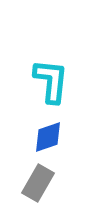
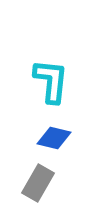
blue diamond: moved 6 px right, 1 px down; rotated 32 degrees clockwise
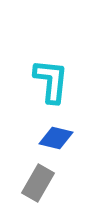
blue diamond: moved 2 px right
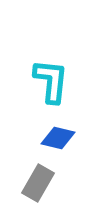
blue diamond: moved 2 px right
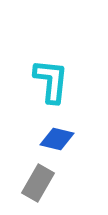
blue diamond: moved 1 px left, 1 px down
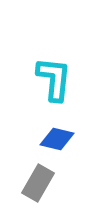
cyan L-shape: moved 3 px right, 2 px up
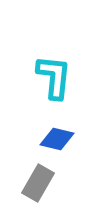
cyan L-shape: moved 2 px up
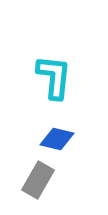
gray rectangle: moved 3 px up
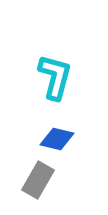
cyan L-shape: moved 1 px right; rotated 9 degrees clockwise
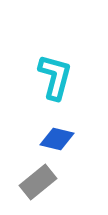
gray rectangle: moved 2 px down; rotated 21 degrees clockwise
